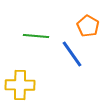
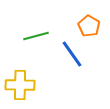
orange pentagon: moved 1 px right
green line: rotated 20 degrees counterclockwise
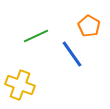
green line: rotated 10 degrees counterclockwise
yellow cross: rotated 20 degrees clockwise
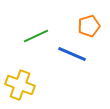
orange pentagon: rotated 25 degrees clockwise
blue line: rotated 32 degrees counterclockwise
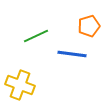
blue line: rotated 16 degrees counterclockwise
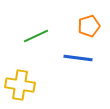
blue line: moved 6 px right, 4 px down
yellow cross: rotated 12 degrees counterclockwise
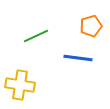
orange pentagon: moved 2 px right
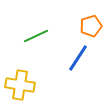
blue line: rotated 64 degrees counterclockwise
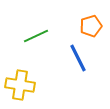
blue line: rotated 60 degrees counterclockwise
